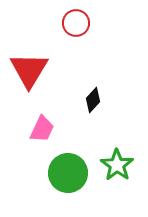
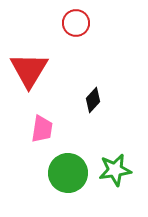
pink trapezoid: rotated 16 degrees counterclockwise
green star: moved 2 px left, 5 px down; rotated 28 degrees clockwise
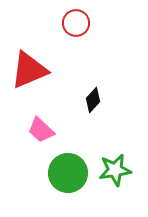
red triangle: rotated 36 degrees clockwise
pink trapezoid: moved 1 px left, 1 px down; rotated 124 degrees clockwise
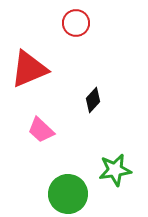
red triangle: moved 1 px up
green circle: moved 21 px down
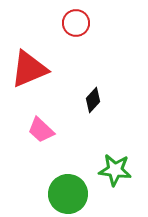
green star: rotated 16 degrees clockwise
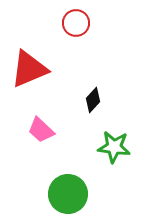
green star: moved 1 px left, 23 px up
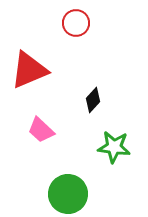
red triangle: moved 1 px down
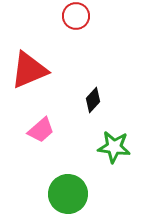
red circle: moved 7 px up
pink trapezoid: rotated 84 degrees counterclockwise
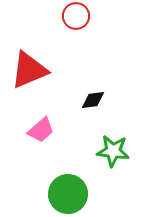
black diamond: rotated 40 degrees clockwise
green star: moved 1 px left, 4 px down
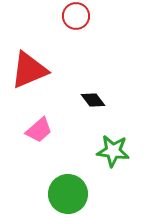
black diamond: rotated 60 degrees clockwise
pink trapezoid: moved 2 px left
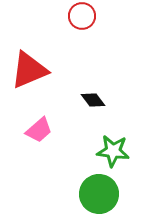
red circle: moved 6 px right
green circle: moved 31 px right
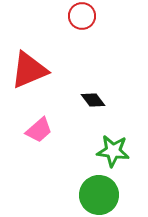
green circle: moved 1 px down
